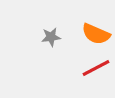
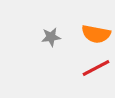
orange semicircle: rotated 12 degrees counterclockwise
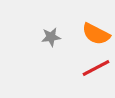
orange semicircle: rotated 16 degrees clockwise
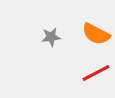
red line: moved 5 px down
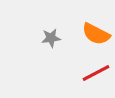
gray star: moved 1 px down
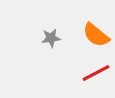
orange semicircle: moved 1 px down; rotated 12 degrees clockwise
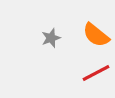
gray star: rotated 12 degrees counterclockwise
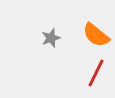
red line: rotated 36 degrees counterclockwise
